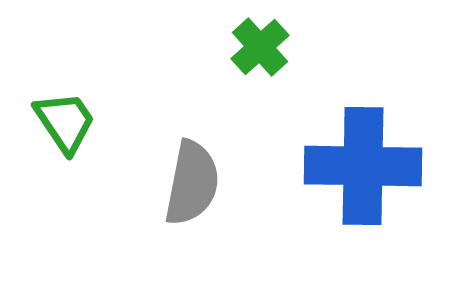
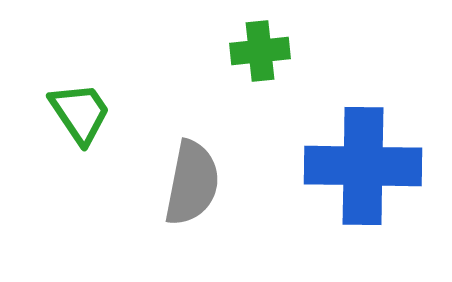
green cross: moved 4 px down; rotated 36 degrees clockwise
green trapezoid: moved 15 px right, 9 px up
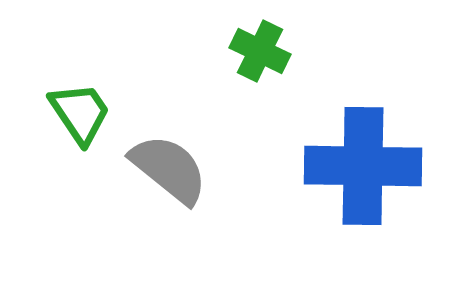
green cross: rotated 32 degrees clockwise
gray semicircle: moved 23 px left, 14 px up; rotated 62 degrees counterclockwise
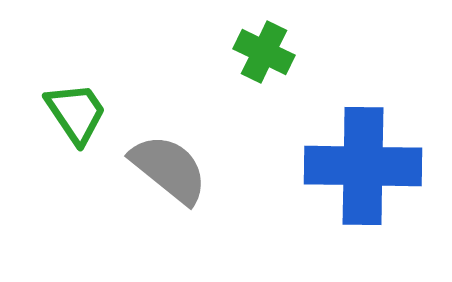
green cross: moved 4 px right, 1 px down
green trapezoid: moved 4 px left
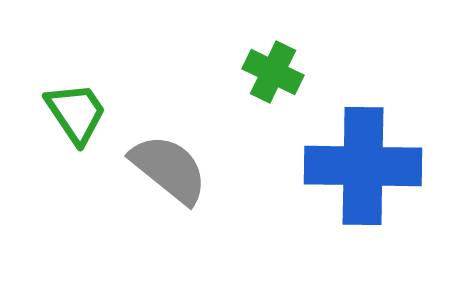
green cross: moved 9 px right, 20 px down
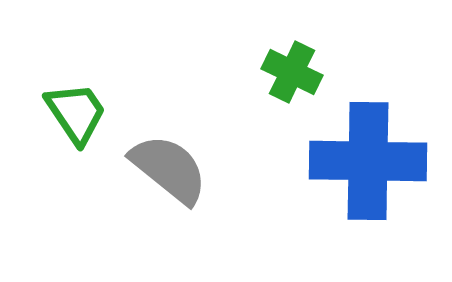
green cross: moved 19 px right
blue cross: moved 5 px right, 5 px up
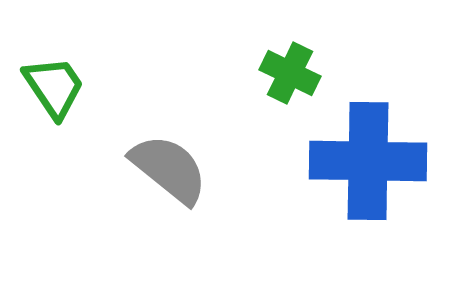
green cross: moved 2 px left, 1 px down
green trapezoid: moved 22 px left, 26 px up
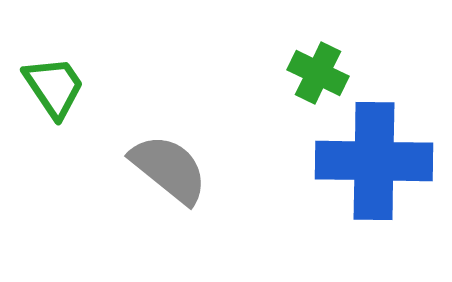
green cross: moved 28 px right
blue cross: moved 6 px right
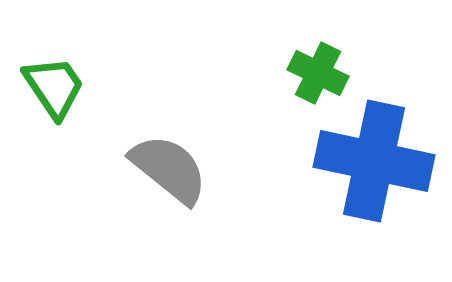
blue cross: rotated 11 degrees clockwise
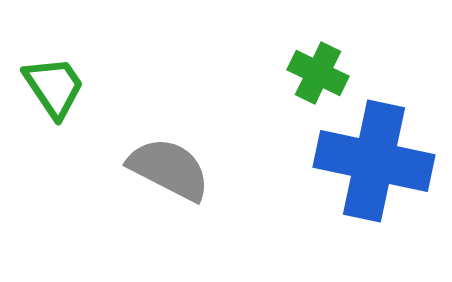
gray semicircle: rotated 12 degrees counterclockwise
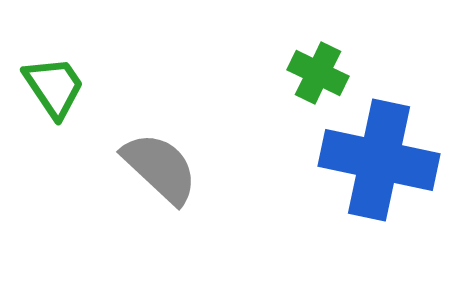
blue cross: moved 5 px right, 1 px up
gray semicircle: moved 9 px left, 1 px up; rotated 16 degrees clockwise
